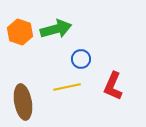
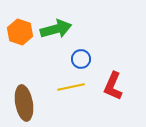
yellow line: moved 4 px right
brown ellipse: moved 1 px right, 1 px down
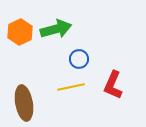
orange hexagon: rotated 15 degrees clockwise
blue circle: moved 2 px left
red L-shape: moved 1 px up
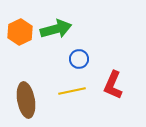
yellow line: moved 1 px right, 4 px down
brown ellipse: moved 2 px right, 3 px up
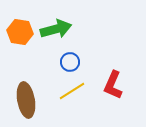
orange hexagon: rotated 25 degrees counterclockwise
blue circle: moved 9 px left, 3 px down
yellow line: rotated 20 degrees counterclockwise
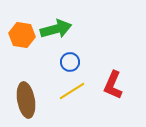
orange hexagon: moved 2 px right, 3 px down
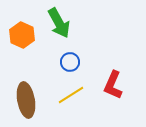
green arrow: moved 3 px right, 6 px up; rotated 76 degrees clockwise
orange hexagon: rotated 15 degrees clockwise
yellow line: moved 1 px left, 4 px down
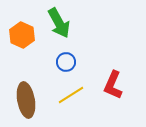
blue circle: moved 4 px left
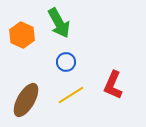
brown ellipse: rotated 40 degrees clockwise
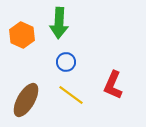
green arrow: rotated 32 degrees clockwise
yellow line: rotated 68 degrees clockwise
